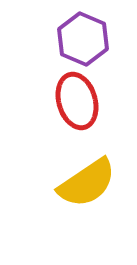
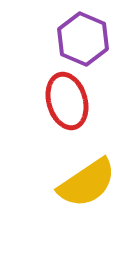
red ellipse: moved 10 px left
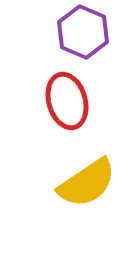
purple hexagon: moved 7 px up
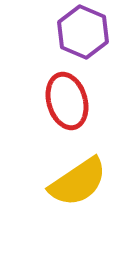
yellow semicircle: moved 9 px left, 1 px up
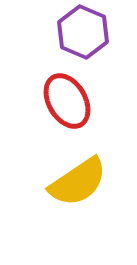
red ellipse: rotated 14 degrees counterclockwise
